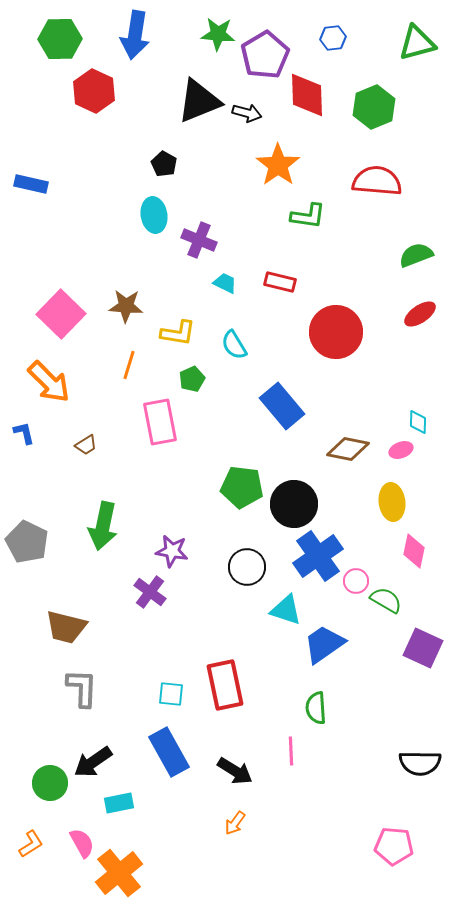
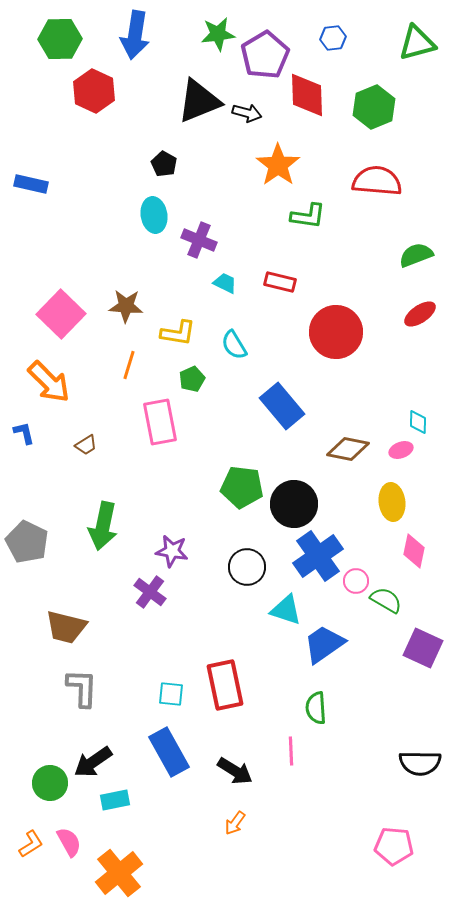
green star at (218, 34): rotated 12 degrees counterclockwise
cyan rectangle at (119, 803): moved 4 px left, 3 px up
pink semicircle at (82, 843): moved 13 px left, 1 px up
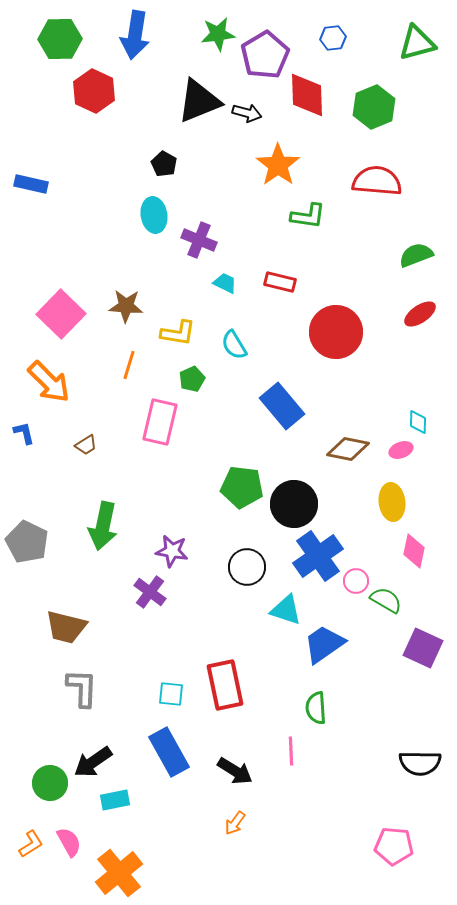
pink rectangle at (160, 422): rotated 24 degrees clockwise
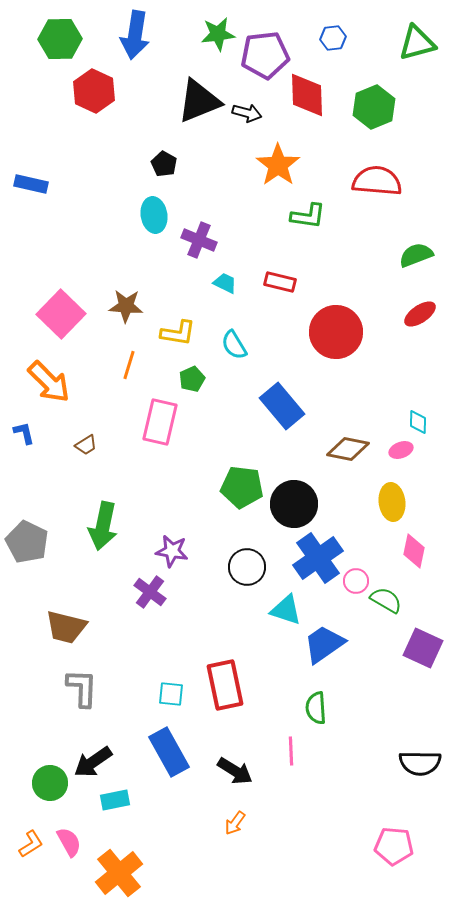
purple pentagon at (265, 55): rotated 24 degrees clockwise
blue cross at (318, 556): moved 2 px down
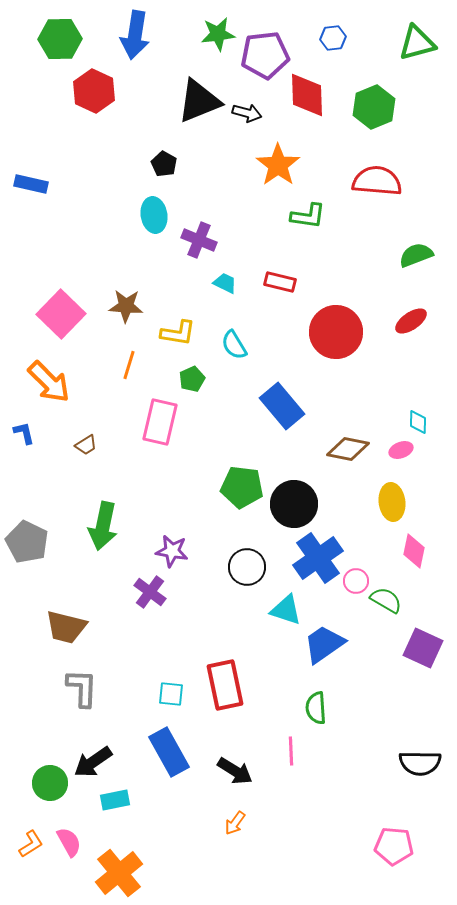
red ellipse at (420, 314): moved 9 px left, 7 px down
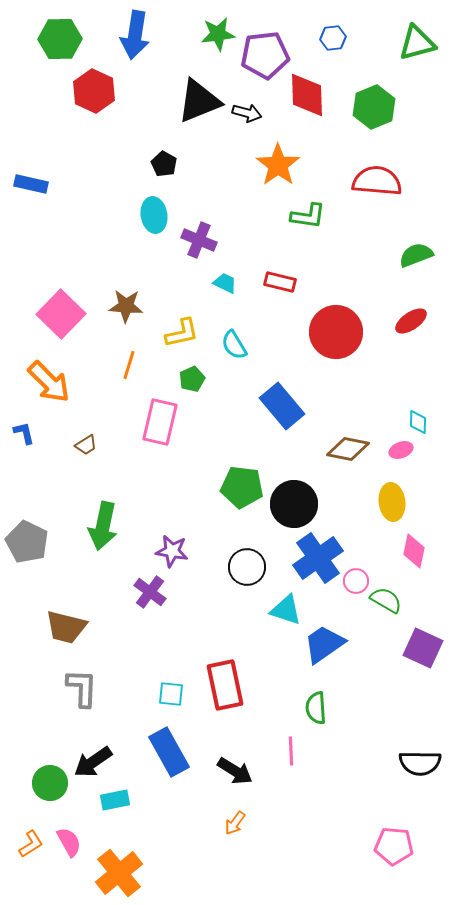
yellow L-shape at (178, 333): moved 4 px right; rotated 21 degrees counterclockwise
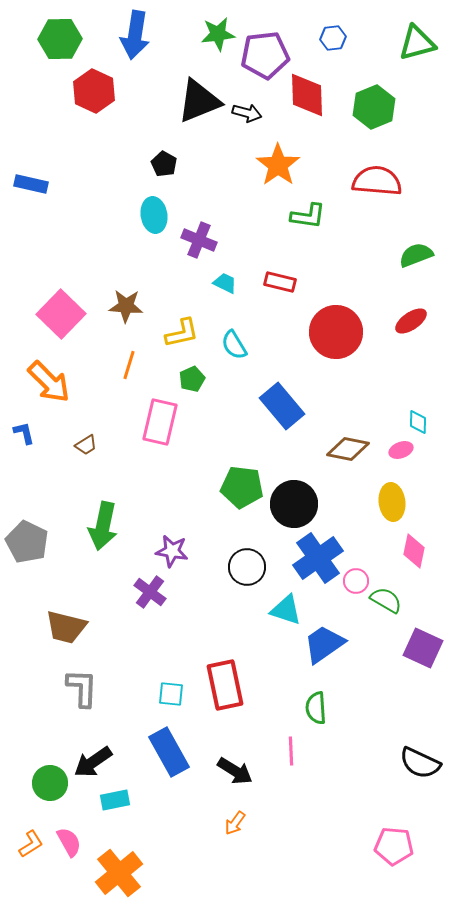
black semicircle at (420, 763): rotated 24 degrees clockwise
